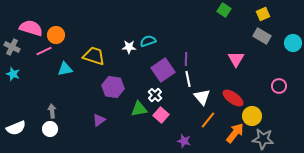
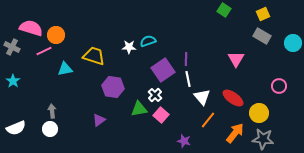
cyan star: moved 7 px down; rotated 16 degrees clockwise
yellow circle: moved 7 px right, 3 px up
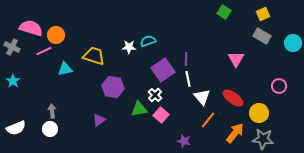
green square: moved 2 px down
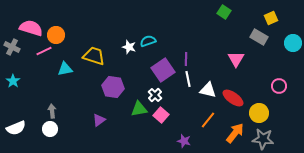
yellow square: moved 8 px right, 4 px down
gray rectangle: moved 3 px left, 1 px down
white star: rotated 16 degrees clockwise
white triangle: moved 6 px right, 7 px up; rotated 36 degrees counterclockwise
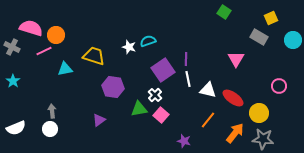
cyan circle: moved 3 px up
